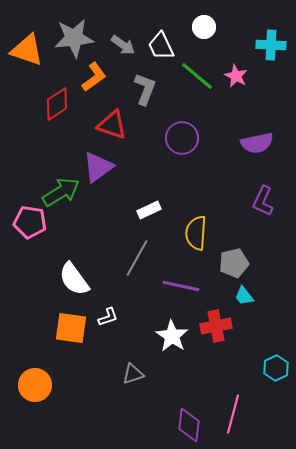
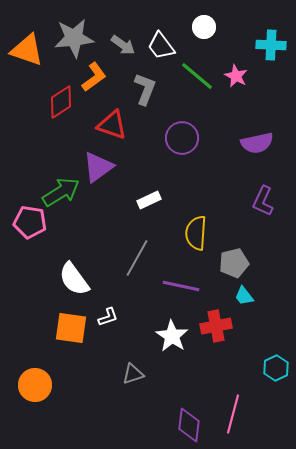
white trapezoid: rotated 12 degrees counterclockwise
red diamond: moved 4 px right, 2 px up
white rectangle: moved 10 px up
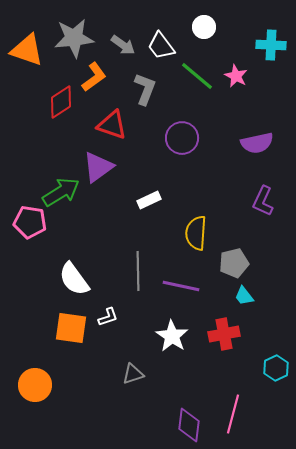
gray line: moved 1 px right, 13 px down; rotated 30 degrees counterclockwise
red cross: moved 8 px right, 8 px down
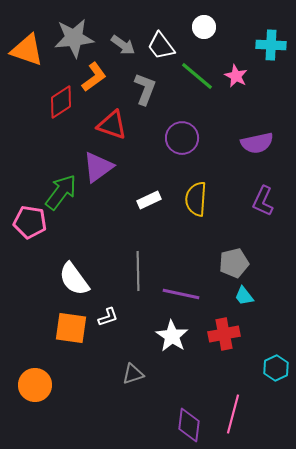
green arrow: rotated 21 degrees counterclockwise
yellow semicircle: moved 34 px up
purple line: moved 8 px down
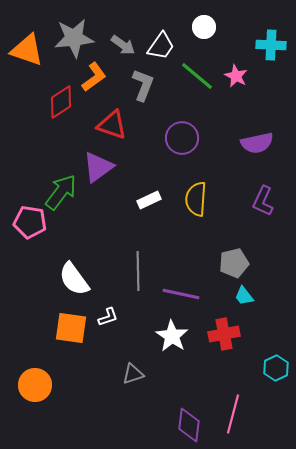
white trapezoid: rotated 108 degrees counterclockwise
gray L-shape: moved 2 px left, 4 px up
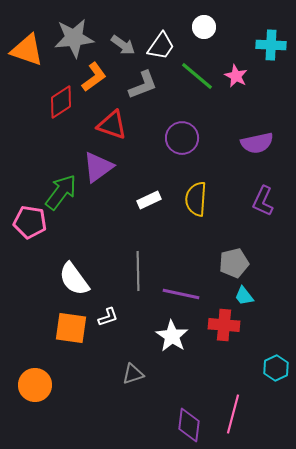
gray L-shape: rotated 48 degrees clockwise
red cross: moved 9 px up; rotated 16 degrees clockwise
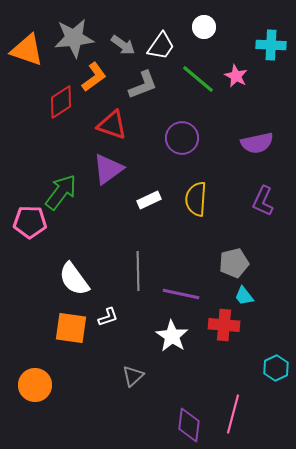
green line: moved 1 px right, 3 px down
purple triangle: moved 10 px right, 2 px down
pink pentagon: rotated 8 degrees counterclockwise
gray triangle: moved 2 px down; rotated 25 degrees counterclockwise
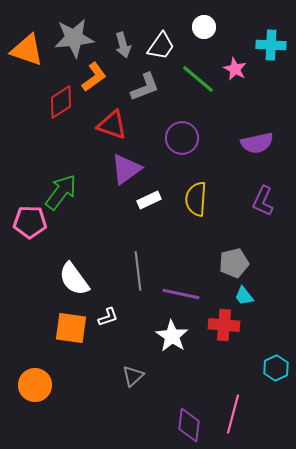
gray arrow: rotated 40 degrees clockwise
pink star: moved 1 px left, 7 px up
gray L-shape: moved 2 px right, 2 px down
purple triangle: moved 18 px right
gray line: rotated 6 degrees counterclockwise
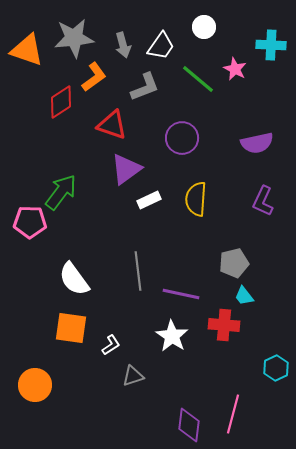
white L-shape: moved 3 px right, 28 px down; rotated 15 degrees counterclockwise
gray triangle: rotated 25 degrees clockwise
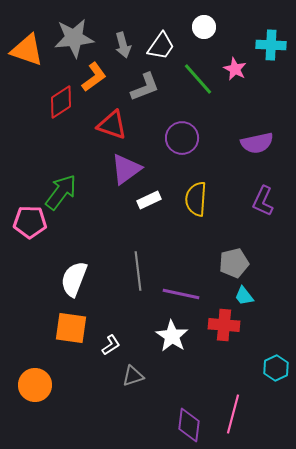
green line: rotated 9 degrees clockwise
white semicircle: rotated 57 degrees clockwise
